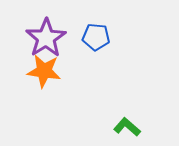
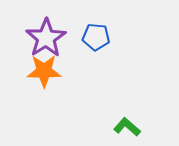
orange star: rotated 8 degrees counterclockwise
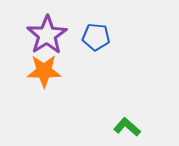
purple star: moved 1 px right, 3 px up
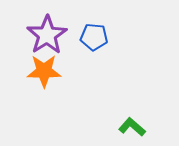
blue pentagon: moved 2 px left
green L-shape: moved 5 px right
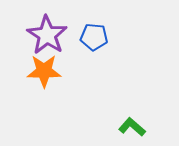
purple star: rotated 6 degrees counterclockwise
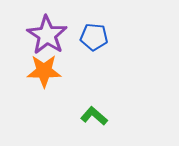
green L-shape: moved 38 px left, 11 px up
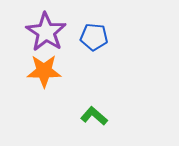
purple star: moved 1 px left, 3 px up
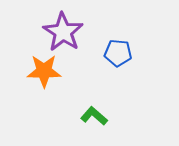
purple star: moved 17 px right
blue pentagon: moved 24 px right, 16 px down
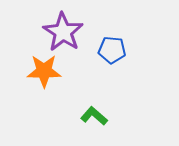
blue pentagon: moved 6 px left, 3 px up
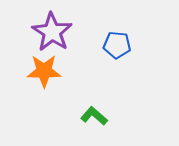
purple star: moved 11 px left
blue pentagon: moved 5 px right, 5 px up
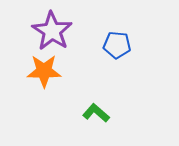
purple star: moved 1 px up
green L-shape: moved 2 px right, 3 px up
